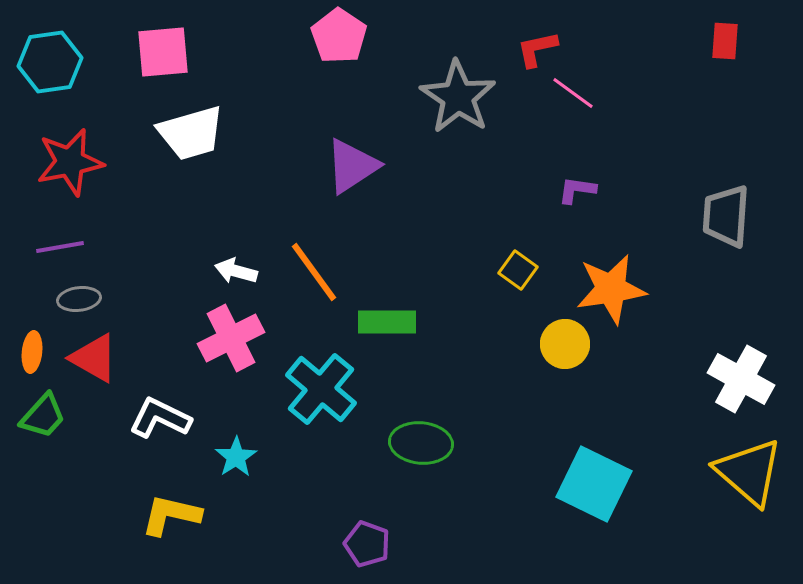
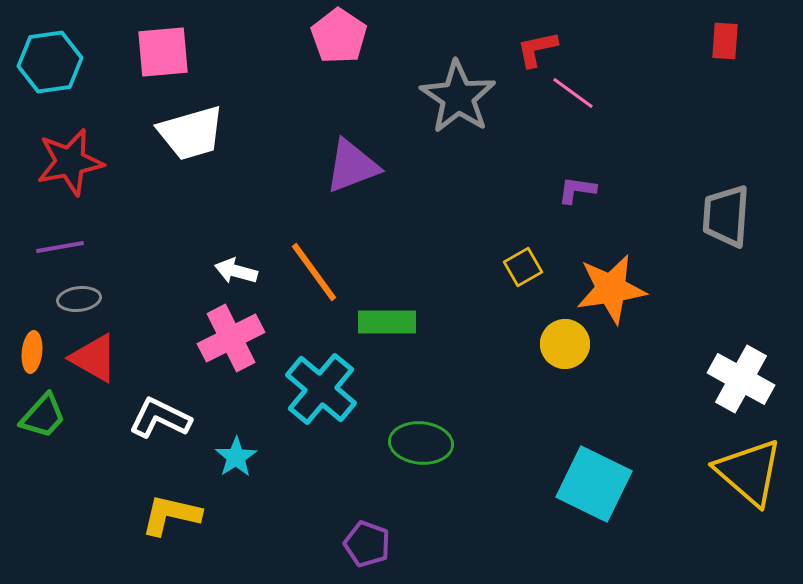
purple triangle: rotated 12 degrees clockwise
yellow square: moved 5 px right, 3 px up; rotated 24 degrees clockwise
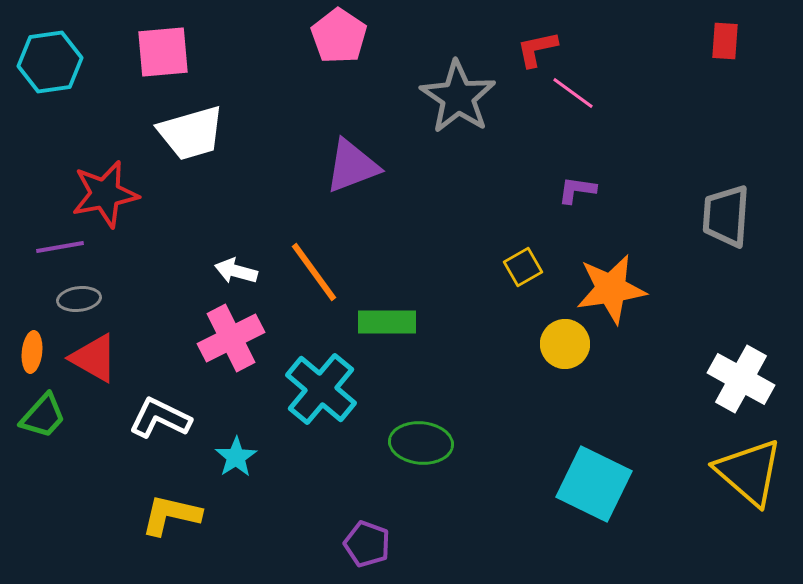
red star: moved 35 px right, 32 px down
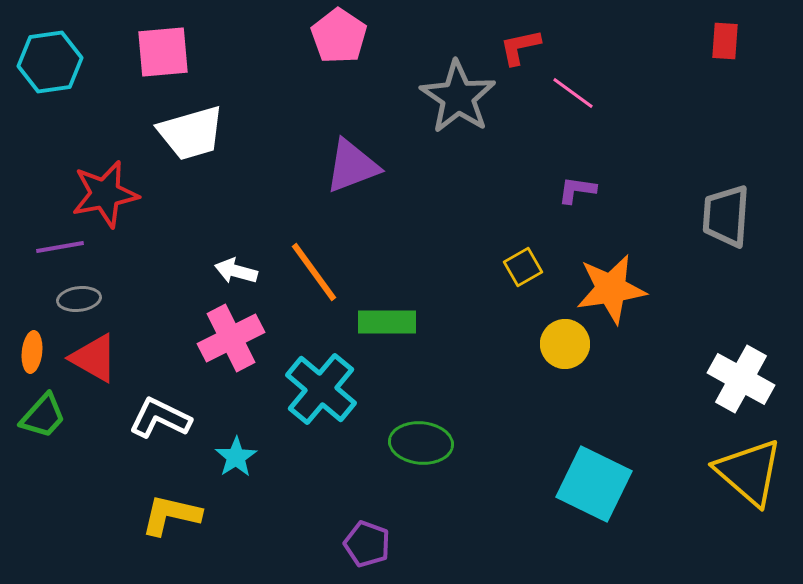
red L-shape: moved 17 px left, 2 px up
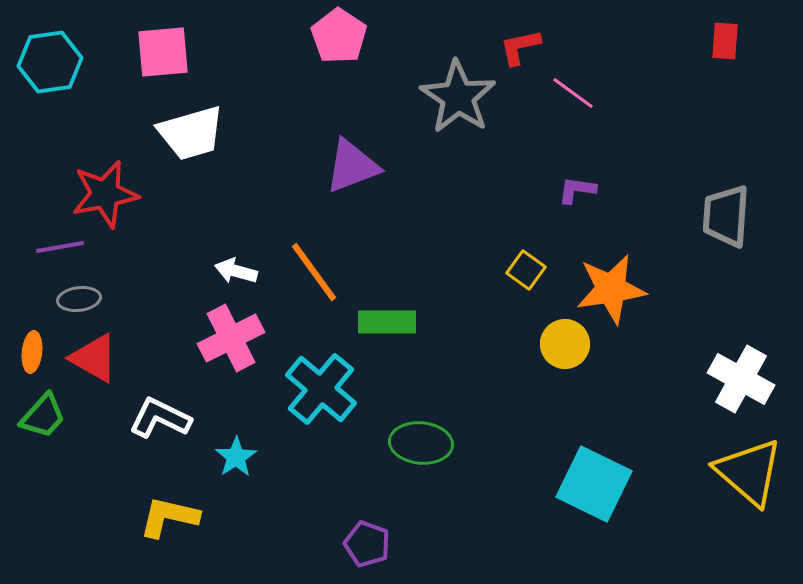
yellow square: moved 3 px right, 3 px down; rotated 24 degrees counterclockwise
yellow L-shape: moved 2 px left, 2 px down
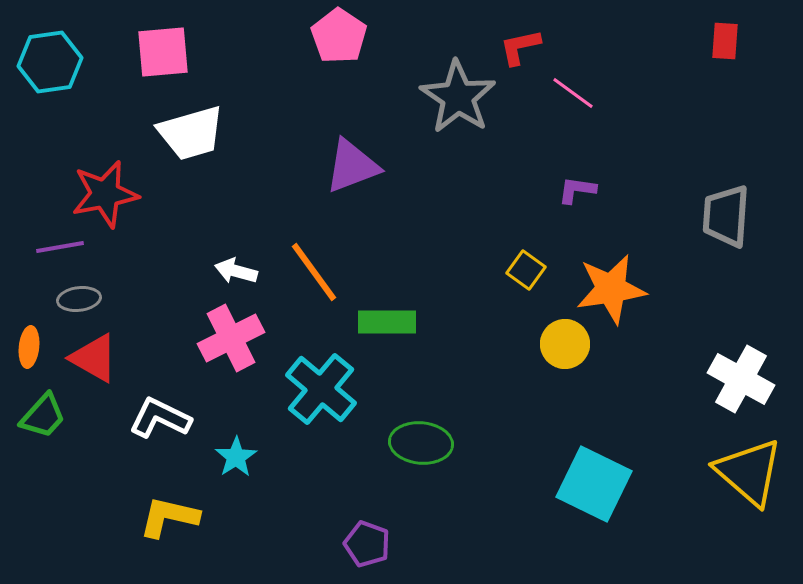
orange ellipse: moved 3 px left, 5 px up
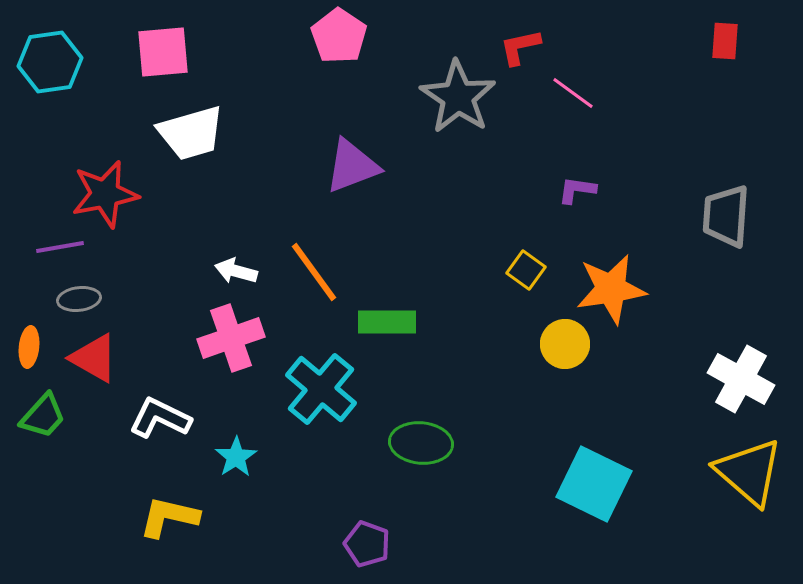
pink cross: rotated 8 degrees clockwise
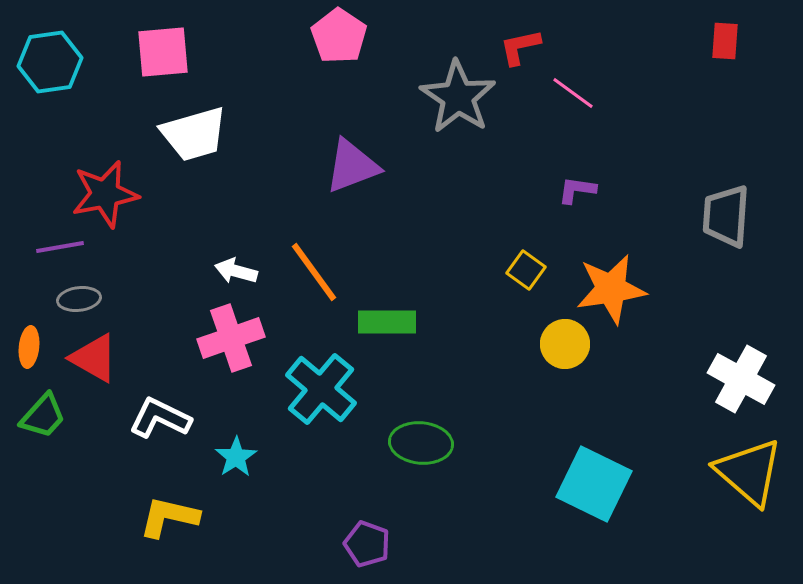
white trapezoid: moved 3 px right, 1 px down
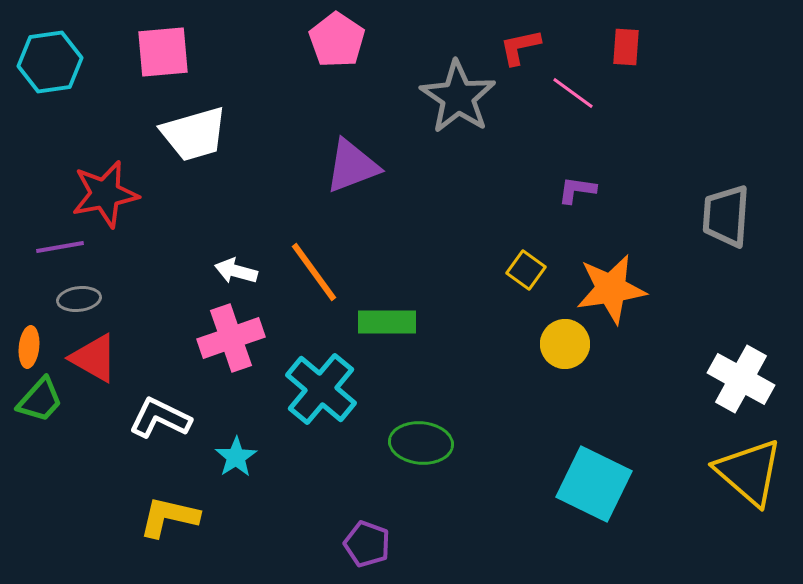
pink pentagon: moved 2 px left, 4 px down
red rectangle: moved 99 px left, 6 px down
green trapezoid: moved 3 px left, 16 px up
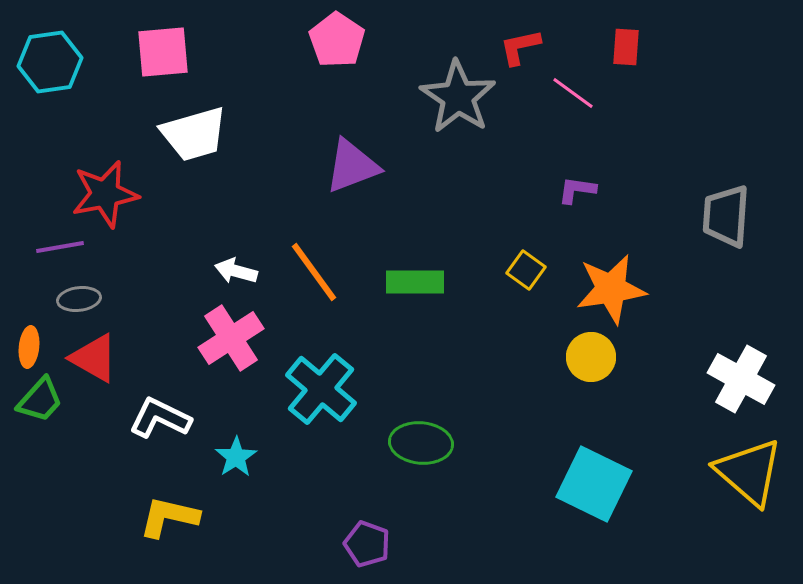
green rectangle: moved 28 px right, 40 px up
pink cross: rotated 14 degrees counterclockwise
yellow circle: moved 26 px right, 13 px down
